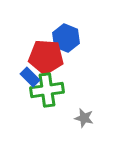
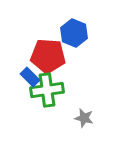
blue hexagon: moved 8 px right, 5 px up
red pentagon: moved 2 px right, 1 px up
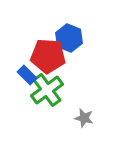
blue hexagon: moved 5 px left, 5 px down
blue rectangle: moved 3 px left, 2 px up
green cross: rotated 28 degrees counterclockwise
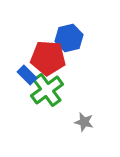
blue hexagon: rotated 24 degrees clockwise
red pentagon: moved 2 px down
gray star: moved 4 px down
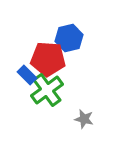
red pentagon: moved 1 px down
gray star: moved 3 px up
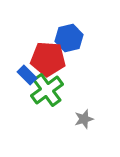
gray star: rotated 30 degrees counterclockwise
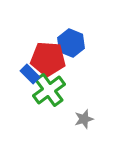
blue hexagon: moved 2 px right, 5 px down; rotated 24 degrees counterclockwise
blue rectangle: moved 3 px right, 1 px up
green cross: moved 2 px right
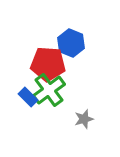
red pentagon: moved 5 px down
blue rectangle: moved 2 px left, 23 px down
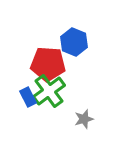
blue hexagon: moved 3 px right, 1 px up
green cross: moved 1 px down
blue rectangle: rotated 18 degrees clockwise
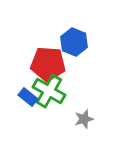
green cross: rotated 24 degrees counterclockwise
blue rectangle: rotated 24 degrees counterclockwise
